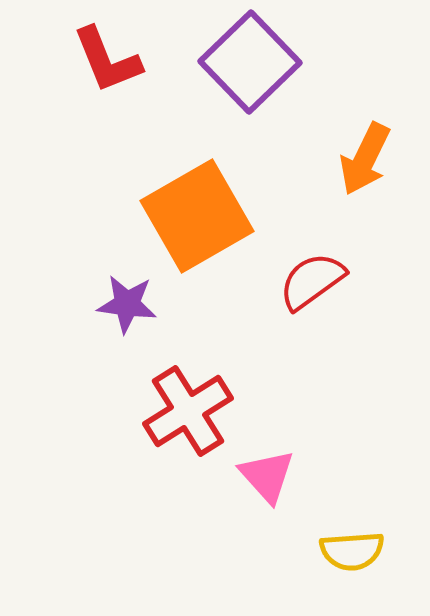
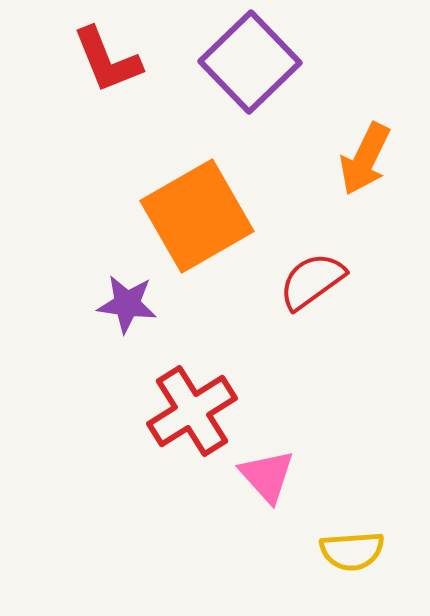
red cross: moved 4 px right
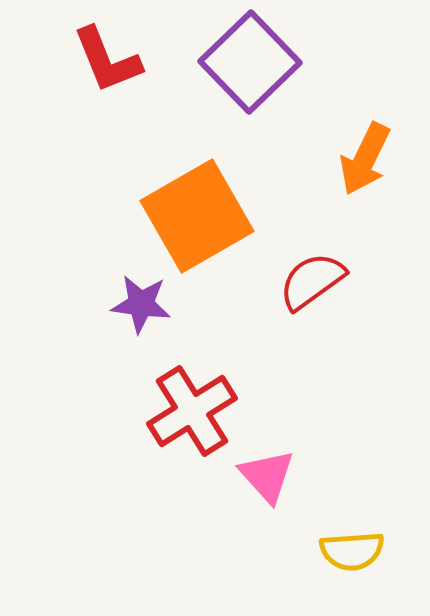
purple star: moved 14 px right
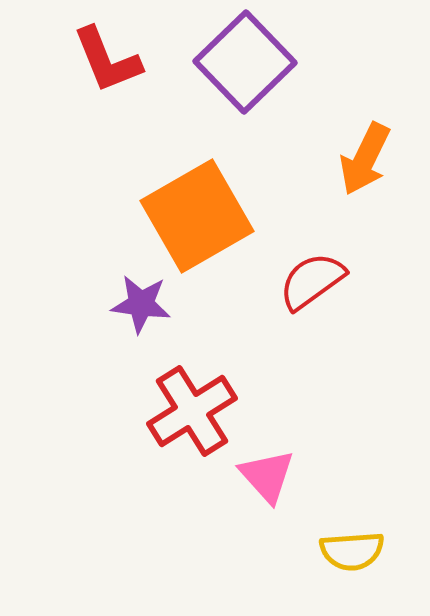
purple square: moved 5 px left
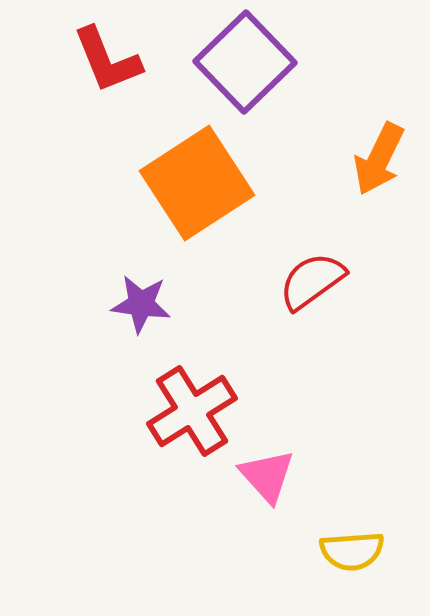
orange arrow: moved 14 px right
orange square: moved 33 px up; rotated 3 degrees counterclockwise
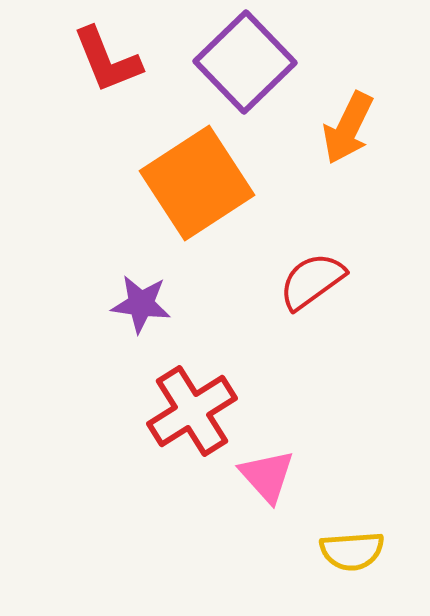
orange arrow: moved 31 px left, 31 px up
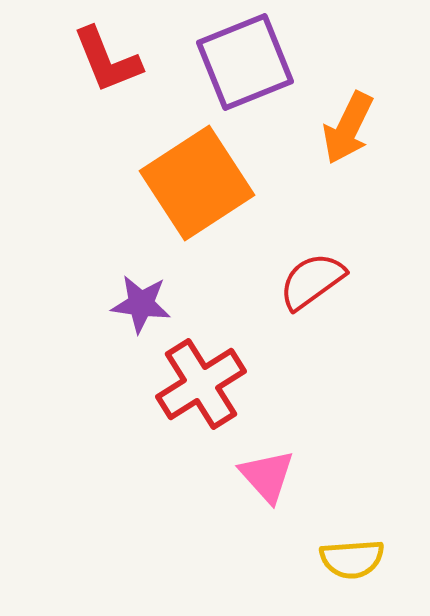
purple square: rotated 22 degrees clockwise
red cross: moved 9 px right, 27 px up
yellow semicircle: moved 8 px down
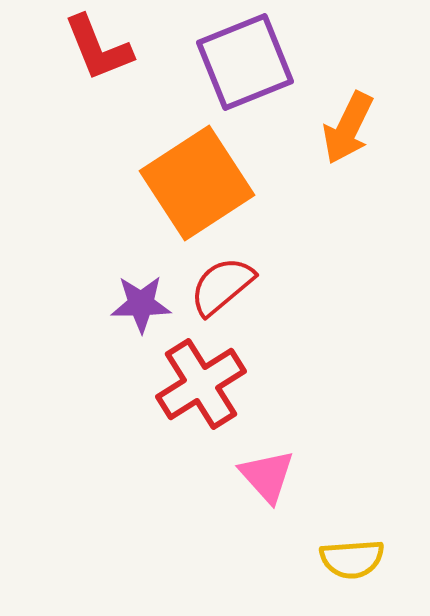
red L-shape: moved 9 px left, 12 px up
red semicircle: moved 90 px left, 5 px down; rotated 4 degrees counterclockwise
purple star: rotated 8 degrees counterclockwise
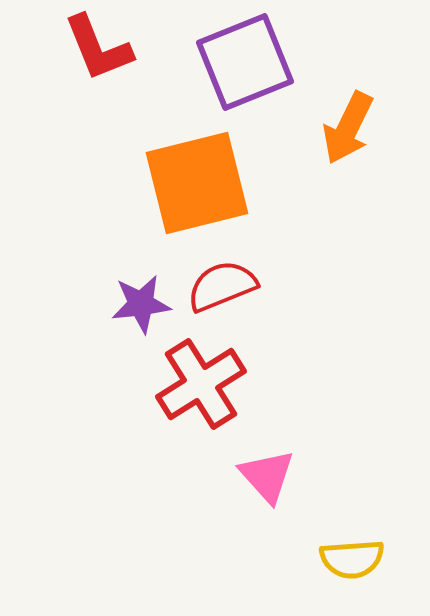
orange square: rotated 19 degrees clockwise
red semicircle: rotated 18 degrees clockwise
purple star: rotated 6 degrees counterclockwise
